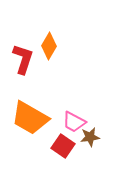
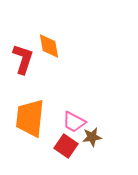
orange diamond: rotated 40 degrees counterclockwise
orange trapezoid: rotated 66 degrees clockwise
brown star: moved 2 px right
red square: moved 3 px right
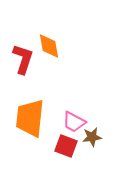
red square: rotated 15 degrees counterclockwise
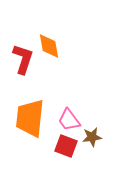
pink trapezoid: moved 5 px left, 2 px up; rotated 25 degrees clockwise
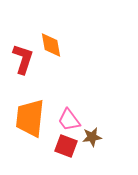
orange diamond: moved 2 px right, 1 px up
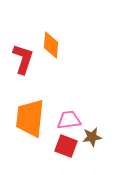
orange diamond: rotated 16 degrees clockwise
pink trapezoid: rotated 120 degrees clockwise
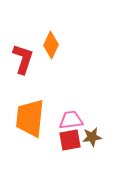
orange diamond: rotated 20 degrees clockwise
pink trapezoid: moved 2 px right
red square: moved 4 px right, 6 px up; rotated 30 degrees counterclockwise
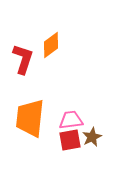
orange diamond: rotated 28 degrees clockwise
brown star: rotated 18 degrees counterclockwise
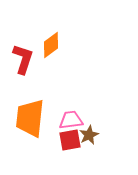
brown star: moved 3 px left, 2 px up
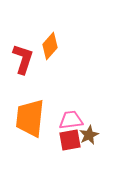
orange diamond: moved 1 px left, 1 px down; rotated 12 degrees counterclockwise
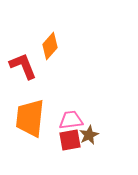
red L-shape: moved 7 px down; rotated 40 degrees counterclockwise
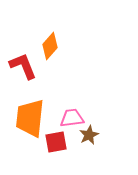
pink trapezoid: moved 1 px right, 2 px up
red square: moved 14 px left, 2 px down
